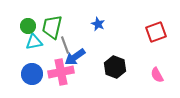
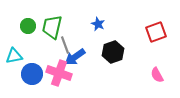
cyan triangle: moved 20 px left, 14 px down
black hexagon: moved 2 px left, 15 px up; rotated 20 degrees clockwise
pink cross: moved 2 px left, 1 px down; rotated 30 degrees clockwise
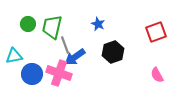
green circle: moved 2 px up
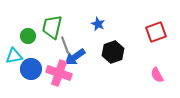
green circle: moved 12 px down
blue circle: moved 1 px left, 5 px up
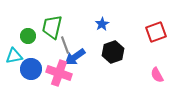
blue star: moved 4 px right; rotated 16 degrees clockwise
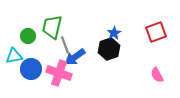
blue star: moved 12 px right, 9 px down
black hexagon: moved 4 px left, 3 px up
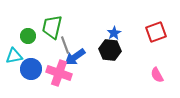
black hexagon: moved 1 px right, 1 px down; rotated 25 degrees clockwise
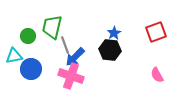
blue arrow: rotated 10 degrees counterclockwise
pink cross: moved 12 px right, 3 px down
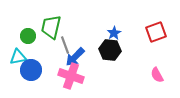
green trapezoid: moved 1 px left
cyan triangle: moved 4 px right, 1 px down
blue circle: moved 1 px down
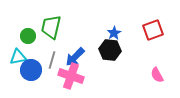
red square: moved 3 px left, 2 px up
gray line: moved 13 px left, 15 px down; rotated 36 degrees clockwise
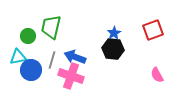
black hexagon: moved 3 px right, 1 px up
blue arrow: rotated 65 degrees clockwise
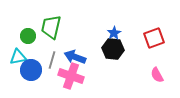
red square: moved 1 px right, 8 px down
